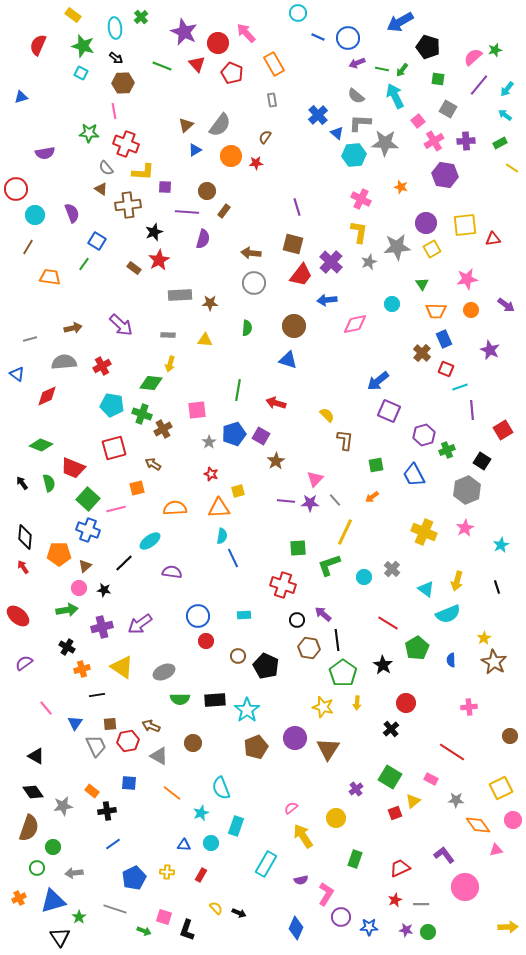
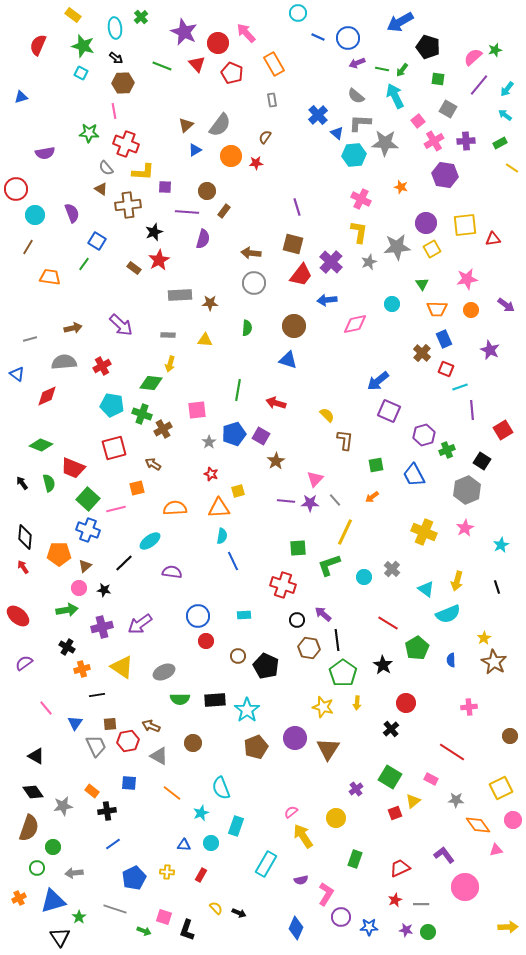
orange trapezoid at (436, 311): moved 1 px right, 2 px up
blue line at (233, 558): moved 3 px down
pink semicircle at (291, 808): moved 4 px down
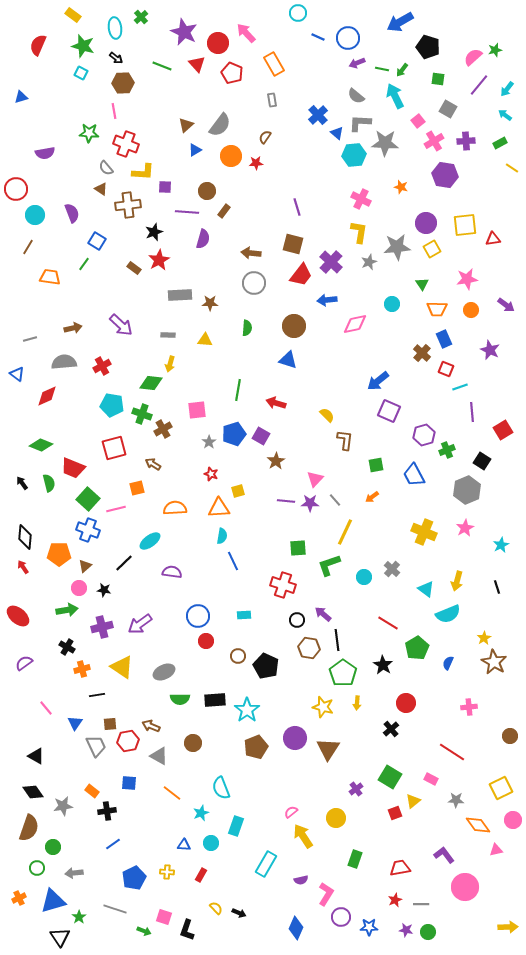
purple line at (472, 410): moved 2 px down
blue semicircle at (451, 660): moved 3 px left, 3 px down; rotated 24 degrees clockwise
red trapezoid at (400, 868): rotated 15 degrees clockwise
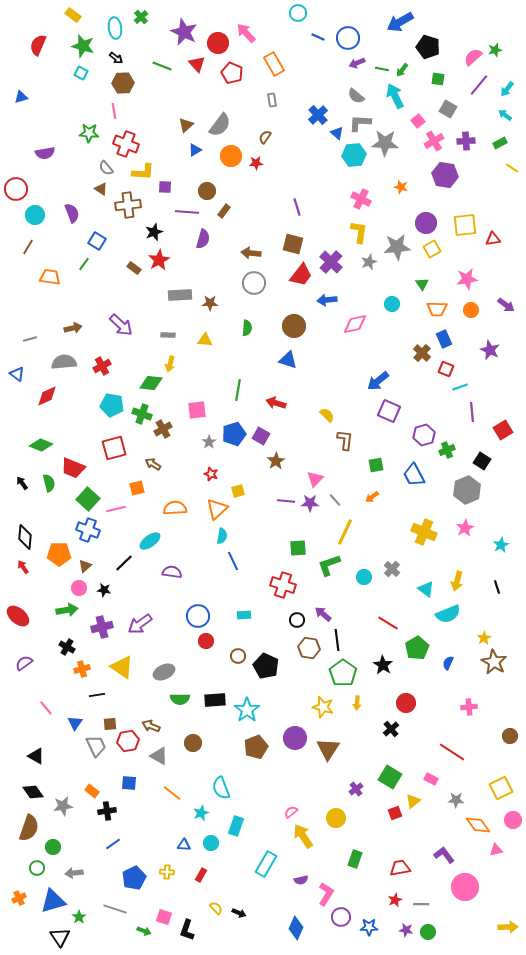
orange triangle at (219, 508): moved 2 px left, 1 px down; rotated 40 degrees counterclockwise
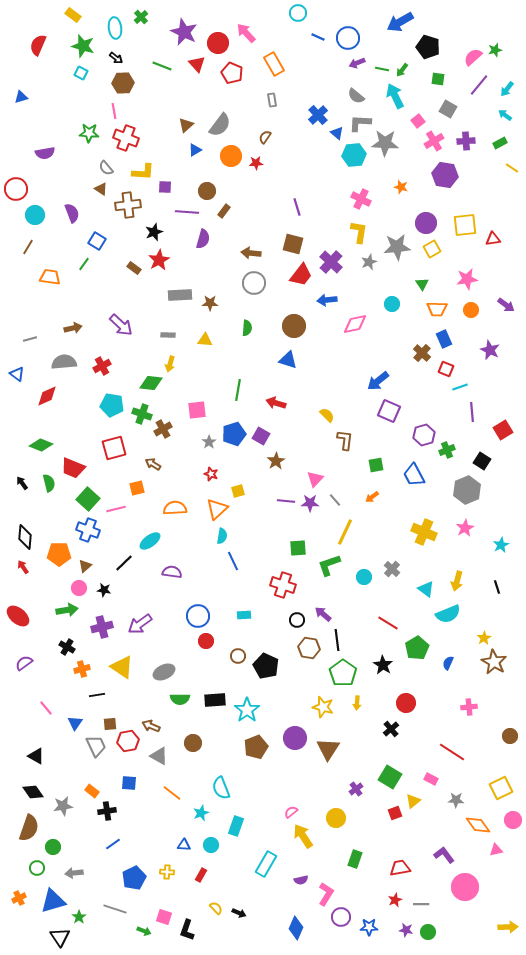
red cross at (126, 144): moved 6 px up
cyan circle at (211, 843): moved 2 px down
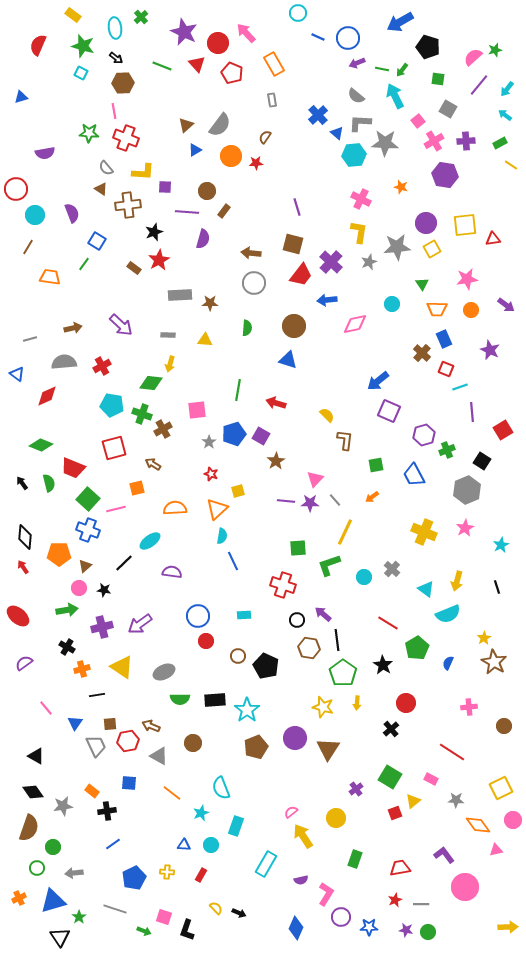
yellow line at (512, 168): moved 1 px left, 3 px up
brown circle at (510, 736): moved 6 px left, 10 px up
